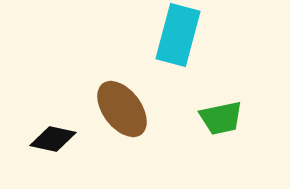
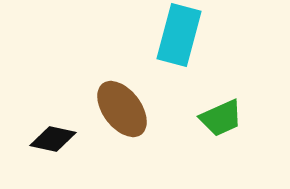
cyan rectangle: moved 1 px right
green trapezoid: rotated 12 degrees counterclockwise
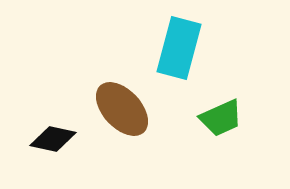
cyan rectangle: moved 13 px down
brown ellipse: rotated 6 degrees counterclockwise
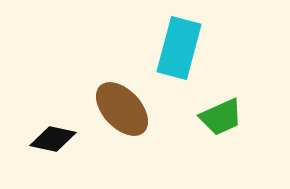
green trapezoid: moved 1 px up
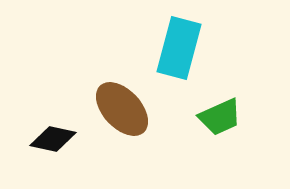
green trapezoid: moved 1 px left
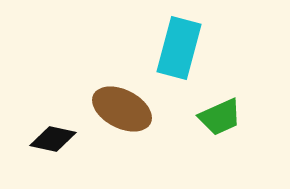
brown ellipse: rotated 20 degrees counterclockwise
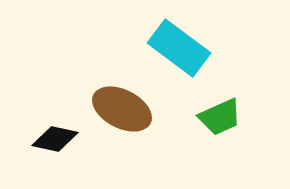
cyan rectangle: rotated 68 degrees counterclockwise
black diamond: moved 2 px right
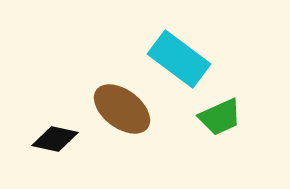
cyan rectangle: moved 11 px down
brown ellipse: rotated 10 degrees clockwise
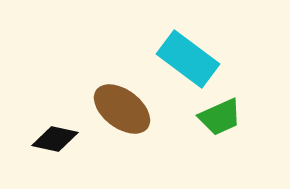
cyan rectangle: moved 9 px right
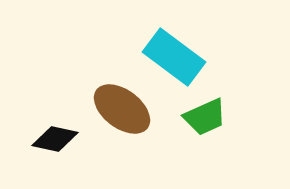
cyan rectangle: moved 14 px left, 2 px up
green trapezoid: moved 15 px left
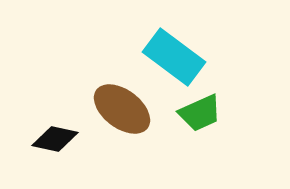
green trapezoid: moved 5 px left, 4 px up
